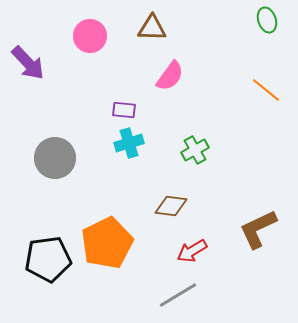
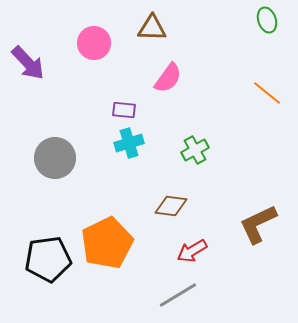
pink circle: moved 4 px right, 7 px down
pink semicircle: moved 2 px left, 2 px down
orange line: moved 1 px right, 3 px down
brown L-shape: moved 5 px up
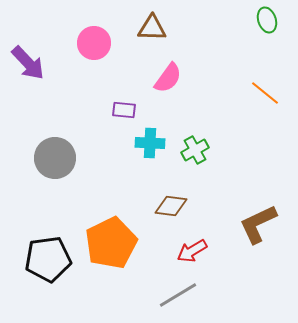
orange line: moved 2 px left
cyan cross: moved 21 px right; rotated 20 degrees clockwise
orange pentagon: moved 4 px right
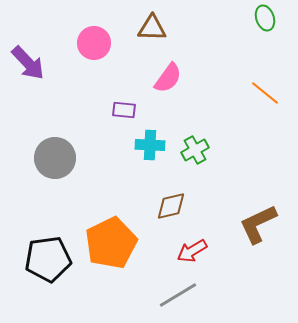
green ellipse: moved 2 px left, 2 px up
cyan cross: moved 2 px down
brown diamond: rotated 20 degrees counterclockwise
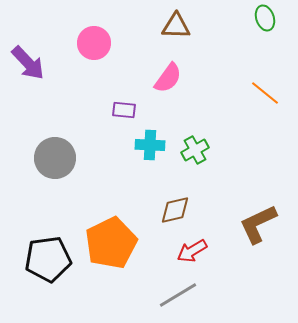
brown triangle: moved 24 px right, 2 px up
brown diamond: moved 4 px right, 4 px down
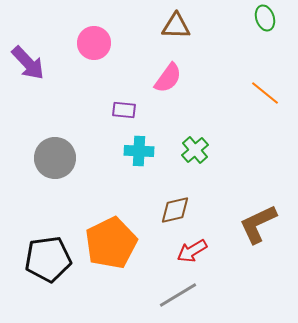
cyan cross: moved 11 px left, 6 px down
green cross: rotated 12 degrees counterclockwise
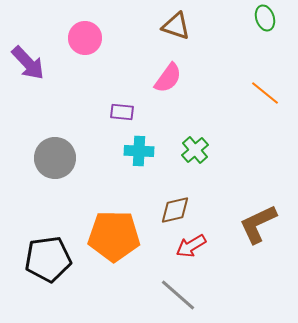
brown triangle: rotated 16 degrees clockwise
pink circle: moved 9 px left, 5 px up
purple rectangle: moved 2 px left, 2 px down
orange pentagon: moved 3 px right, 7 px up; rotated 27 degrees clockwise
red arrow: moved 1 px left, 5 px up
gray line: rotated 72 degrees clockwise
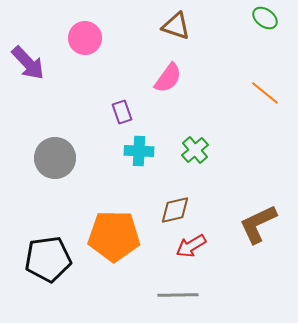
green ellipse: rotated 35 degrees counterclockwise
purple rectangle: rotated 65 degrees clockwise
gray line: rotated 42 degrees counterclockwise
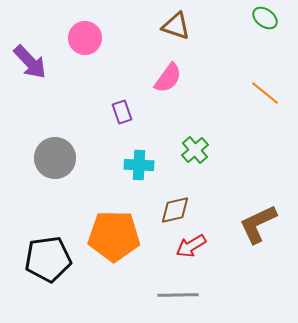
purple arrow: moved 2 px right, 1 px up
cyan cross: moved 14 px down
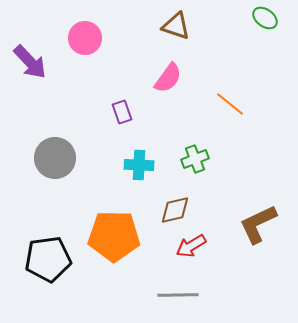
orange line: moved 35 px left, 11 px down
green cross: moved 9 px down; rotated 20 degrees clockwise
